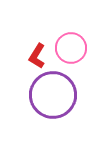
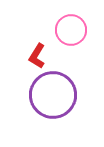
pink circle: moved 18 px up
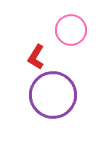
red L-shape: moved 1 px left, 1 px down
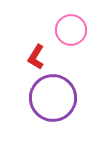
purple circle: moved 3 px down
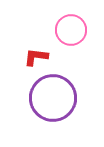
red L-shape: rotated 65 degrees clockwise
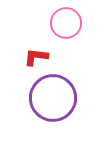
pink circle: moved 5 px left, 7 px up
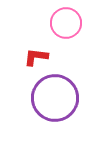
purple circle: moved 2 px right
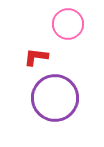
pink circle: moved 2 px right, 1 px down
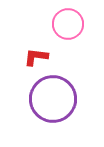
purple circle: moved 2 px left, 1 px down
